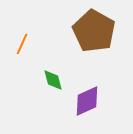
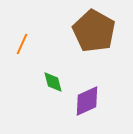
green diamond: moved 2 px down
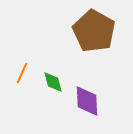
orange line: moved 29 px down
purple diamond: rotated 68 degrees counterclockwise
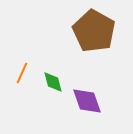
purple diamond: rotated 16 degrees counterclockwise
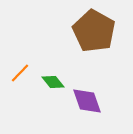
orange line: moved 2 px left; rotated 20 degrees clockwise
green diamond: rotated 25 degrees counterclockwise
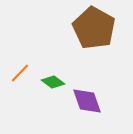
brown pentagon: moved 3 px up
green diamond: rotated 15 degrees counterclockwise
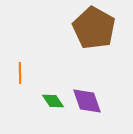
orange line: rotated 45 degrees counterclockwise
green diamond: moved 19 px down; rotated 20 degrees clockwise
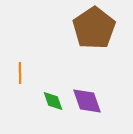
brown pentagon: rotated 9 degrees clockwise
green diamond: rotated 15 degrees clockwise
